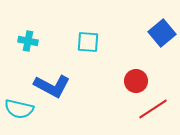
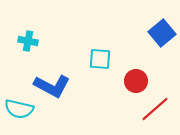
cyan square: moved 12 px right, 17 px down
red line: moved 2 px right; rotated 8 degrees counterclockwise
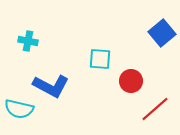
red circle: moved 5 px left
blue L-shape: moved 1 px left
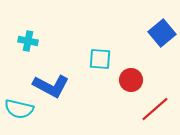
red circle: moved 1 px up
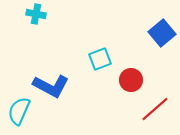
cyan cross: moved 8 px right, 27 px up
cyan square: rotated 25 degrees counterclockwise
cyan semicircle: moved 2 px down; rotated 100 degrees clockwise
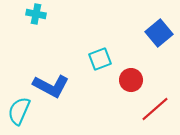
blue square: moved 3 px left
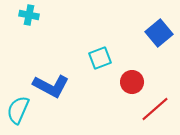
cyan cross: moved 7 px left, 1 px down
cyan square: moved 1 px up
red circle: moved 1 px right, 2 px down
cyan semicircle: moved 1 px left, 1 px up
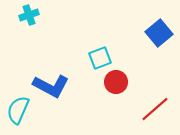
cyan cross: rotated 30 degrees counterclockwise
red circle: moved 16 px left
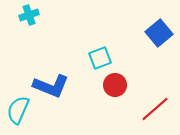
red circle: moved 1 px left, 3 px down
blue L-shape: rotated 6 degrees counterclockwise
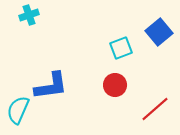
blue square: moved 1 px up
cyan square: moved 21 px right, 10 px up
blue L-shape: rotated 30 degrees counterclockwise
